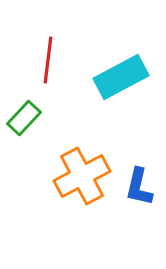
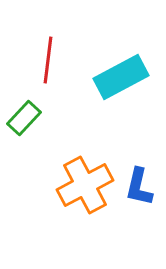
orange cross: moved 3 px right, 9 px down
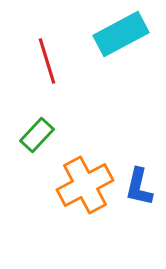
red line: moved 1 px left, 1 px down; rotated 24 degrees counterclockwise
cyan rectangle: moved 43 px up
green rectangle: moved 13 px right, 17 px down
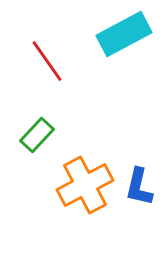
cyan rectangle: moved 3 px right
red line: rotated 18 degrees counterclockwise
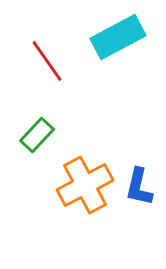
cyan rectangle: moved 6 px left, 3 px down
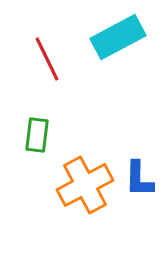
red line: moved 2 px up; rotated 9 degrees clockwise
green rectangle: rotated 36 degrees counterclockwise
blue L-shape: moved 8 px up; rotated 12 degrees counterclockwise
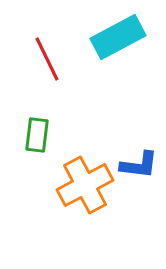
blue L-shape: moved 14 px up; rotated 84 degrees counterclockwise
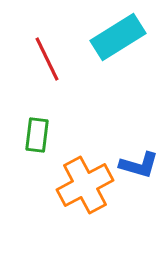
cyan rectangle: rotated 4 degrees counterclockwise
blue L-shape: rotated 9 degrees clockwise
